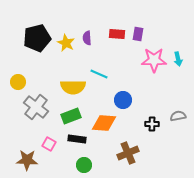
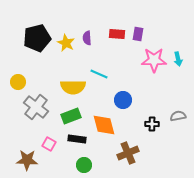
orange diamond: moved 2 px down; rotated 70 degrees clockwise
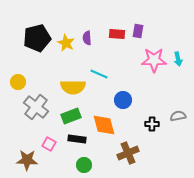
purple rectangle: moved 3 px up
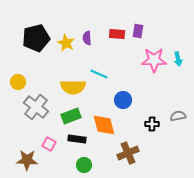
black pentagon: moved 1 px left
